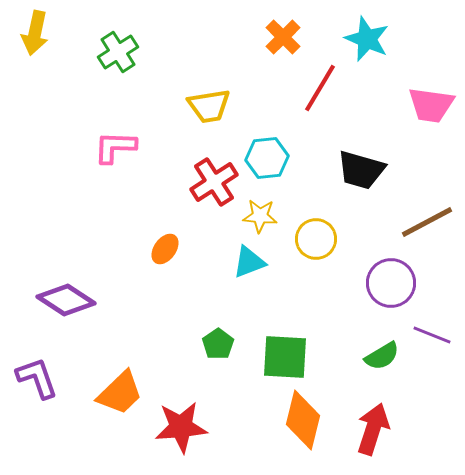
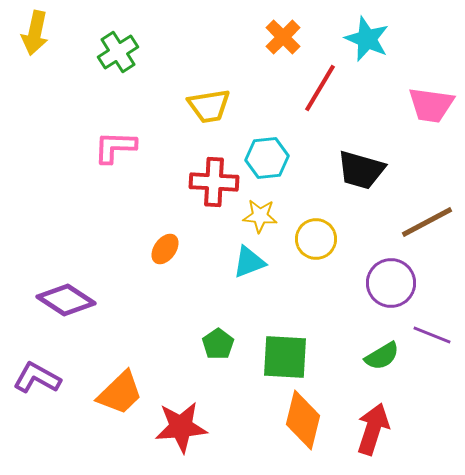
red cross: rotated 36 degrees clockwise
purple L-shape: rotated 42 degrees counterclockwise
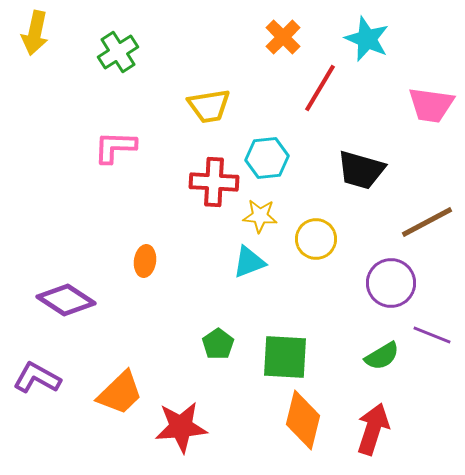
orange ellipse: moved 20 px left, 12 px down; rotated 28 degrees counterclockwise
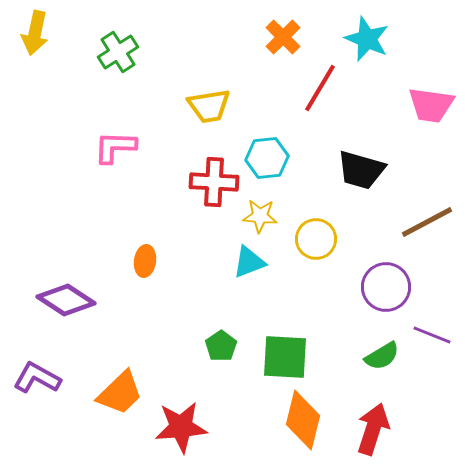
purple circle: moved 5 px left, 4 px down
green pentagon: moved 3 px right, 2 px down
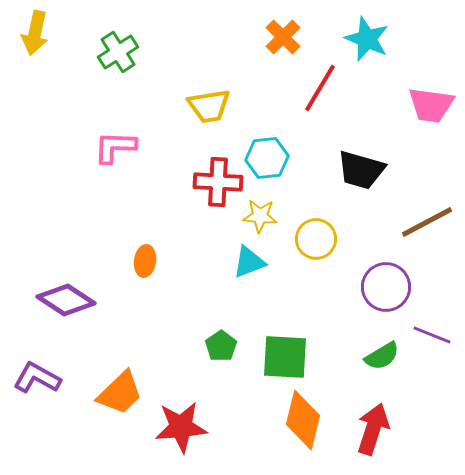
red cross: moved 4 px right
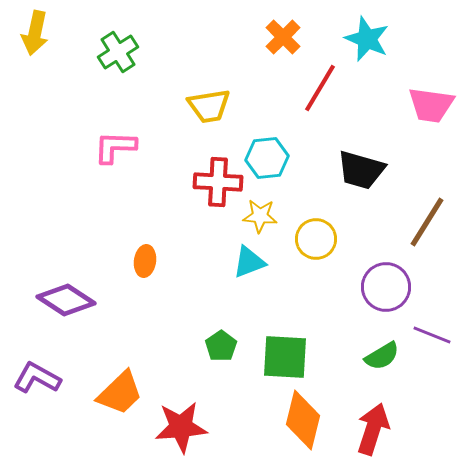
brown line: rotated 30 degrees counterclockwise
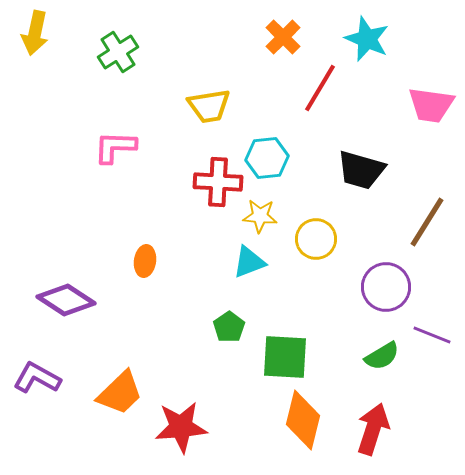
green pentagon: moved 8 px right, 19 px up
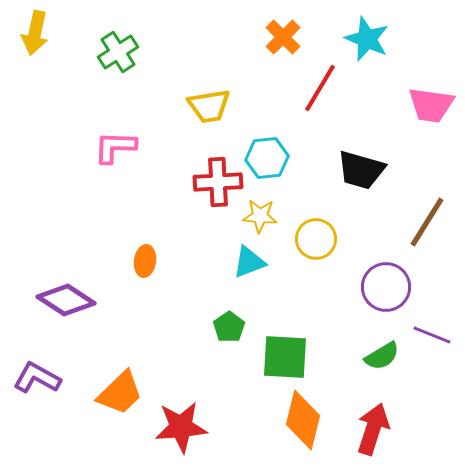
red cross: rotated 6 degrees counterclockwise
